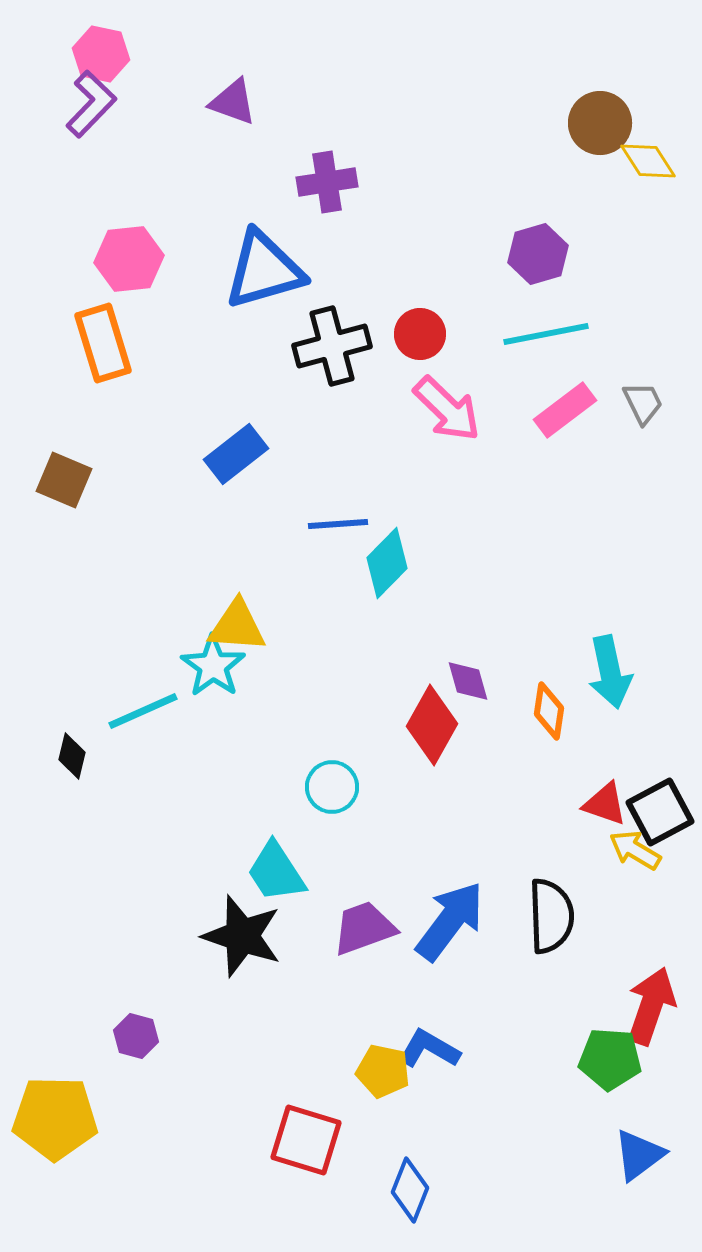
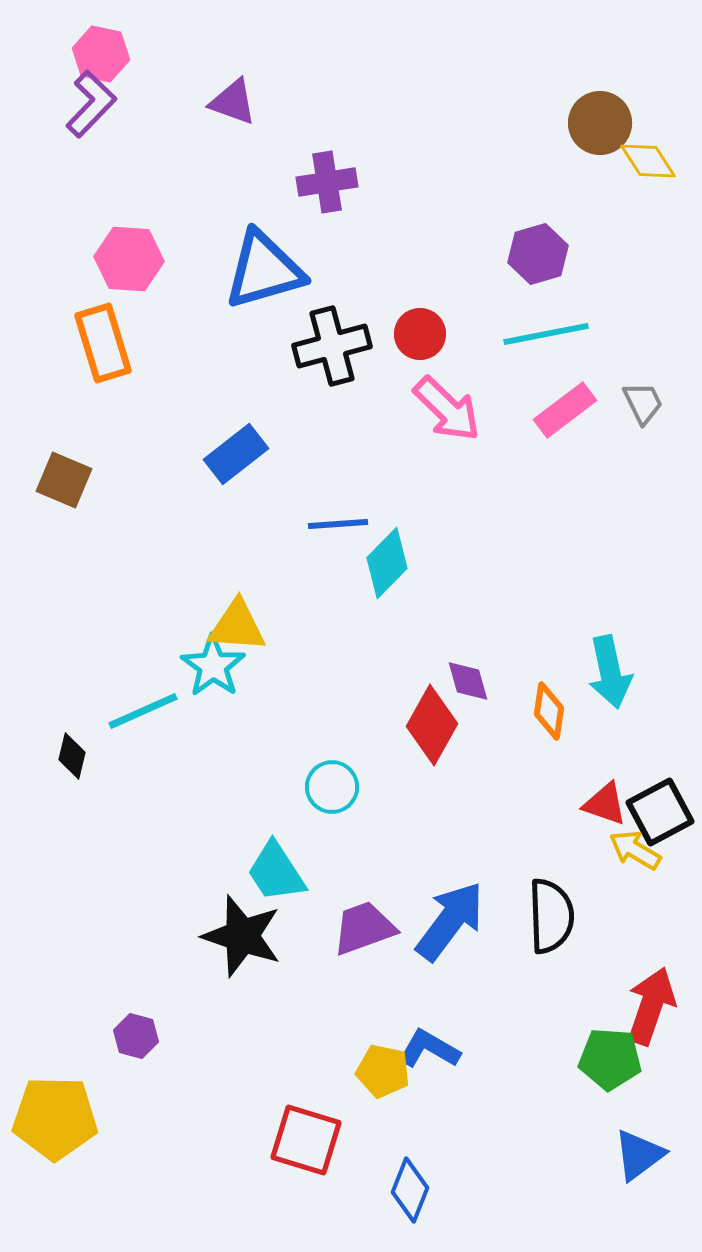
pink hexagon at (129, 259): rotated 10 degrees clockwise
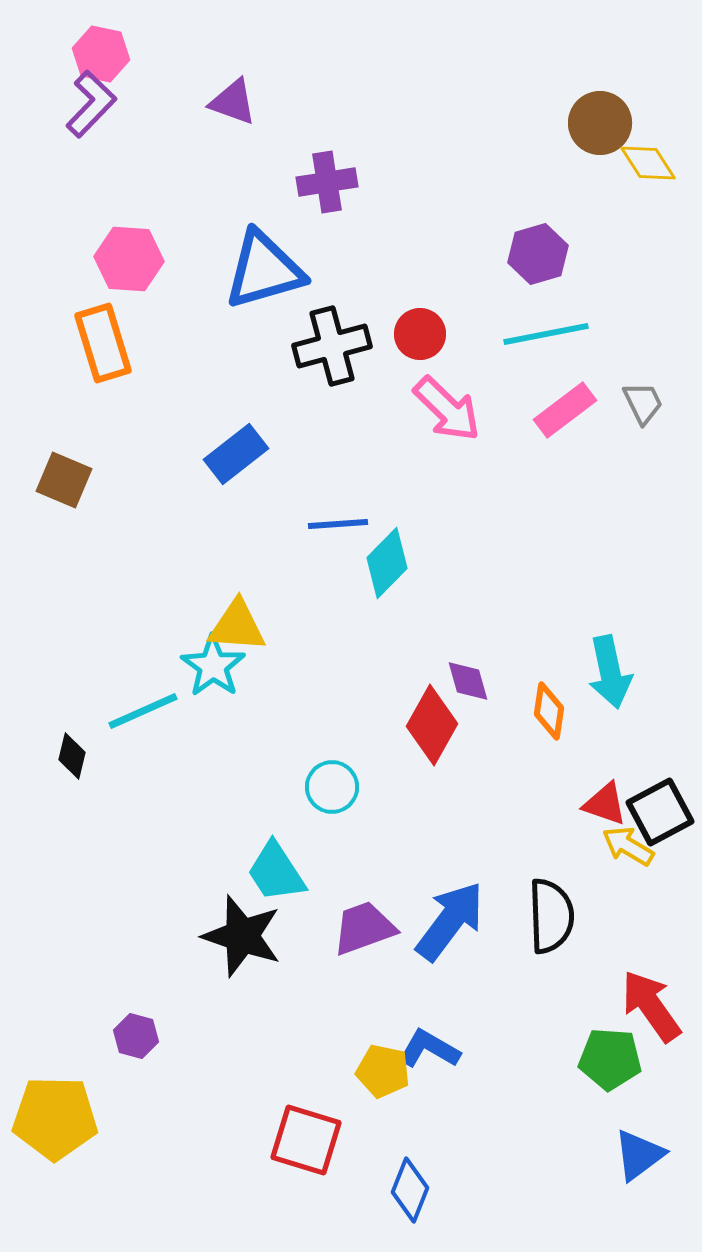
yellow diamond at (648, 161): moved 2 px down
yellow arrow at (635, 850): moved 7 px left, 4 px up
red arrow at (651, 1006): rotated 54 degrees counterclockwise
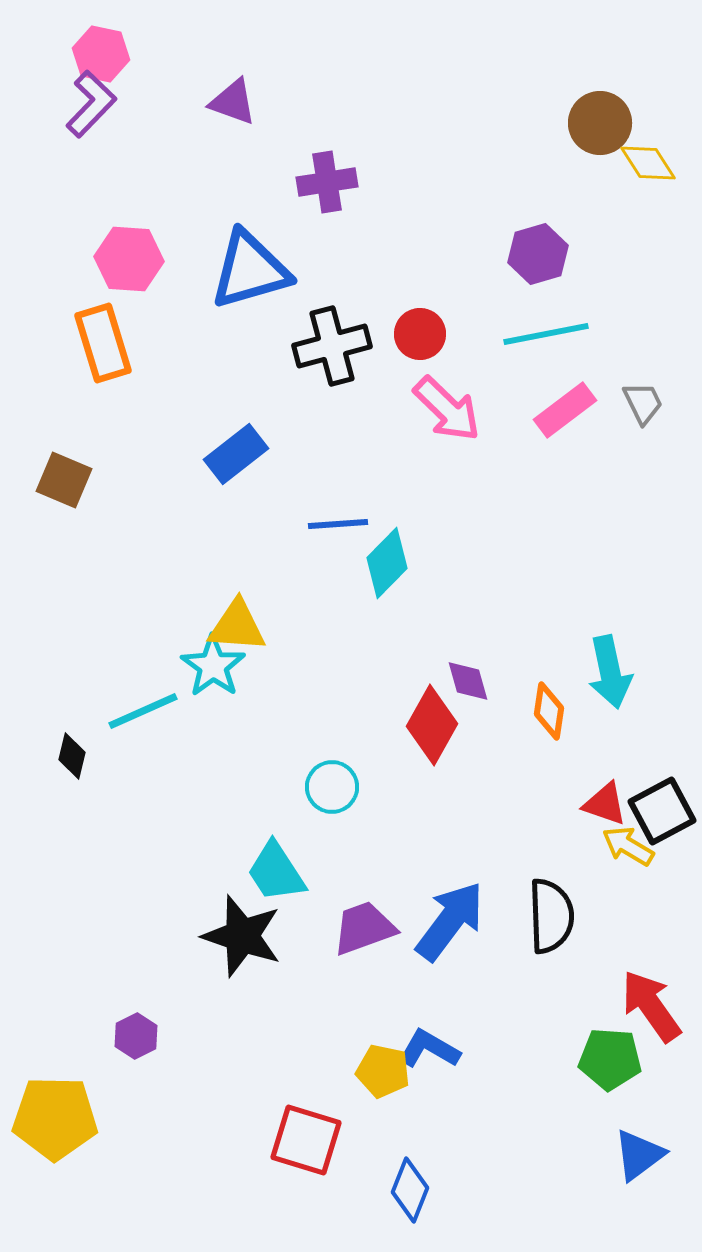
blue triangle at (264, 270): moved 14 px left
black square at (660, 812): moved 2 px right, 1 px up
purple hexagon at (136, 1036): rotated 18 degrees clockwise
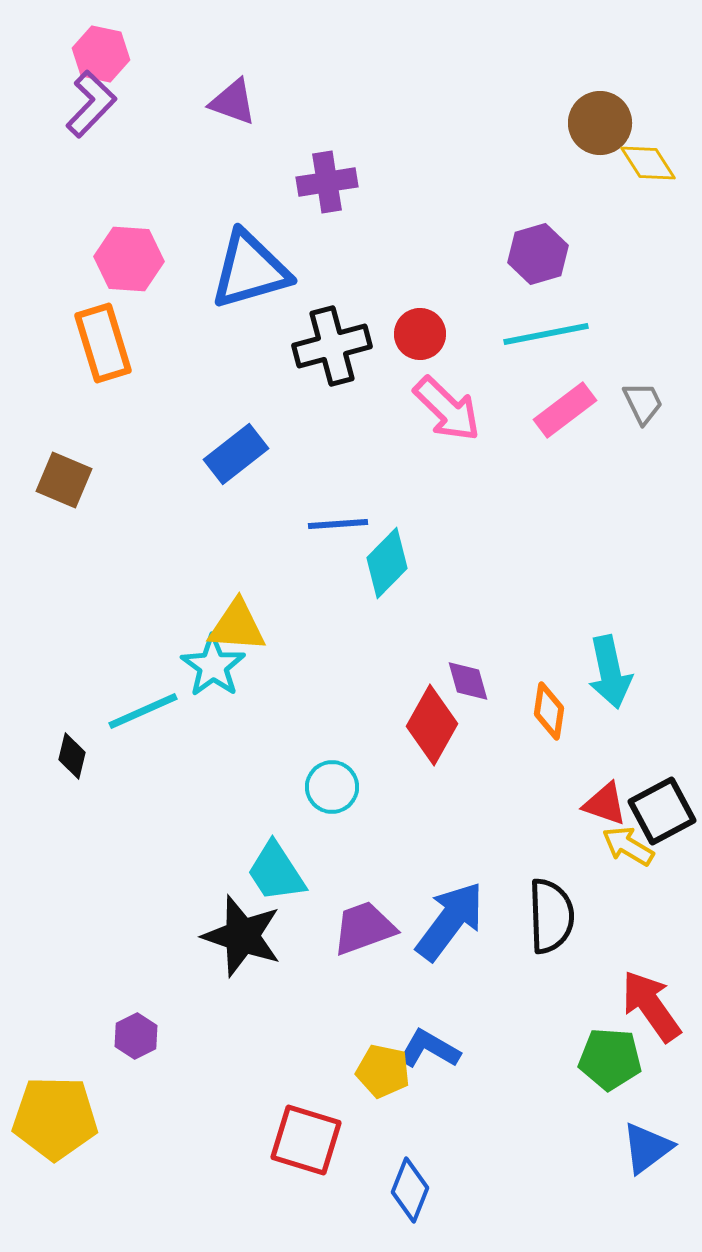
blue triangle at (639, 1155): moved 8 px right, 7 px up
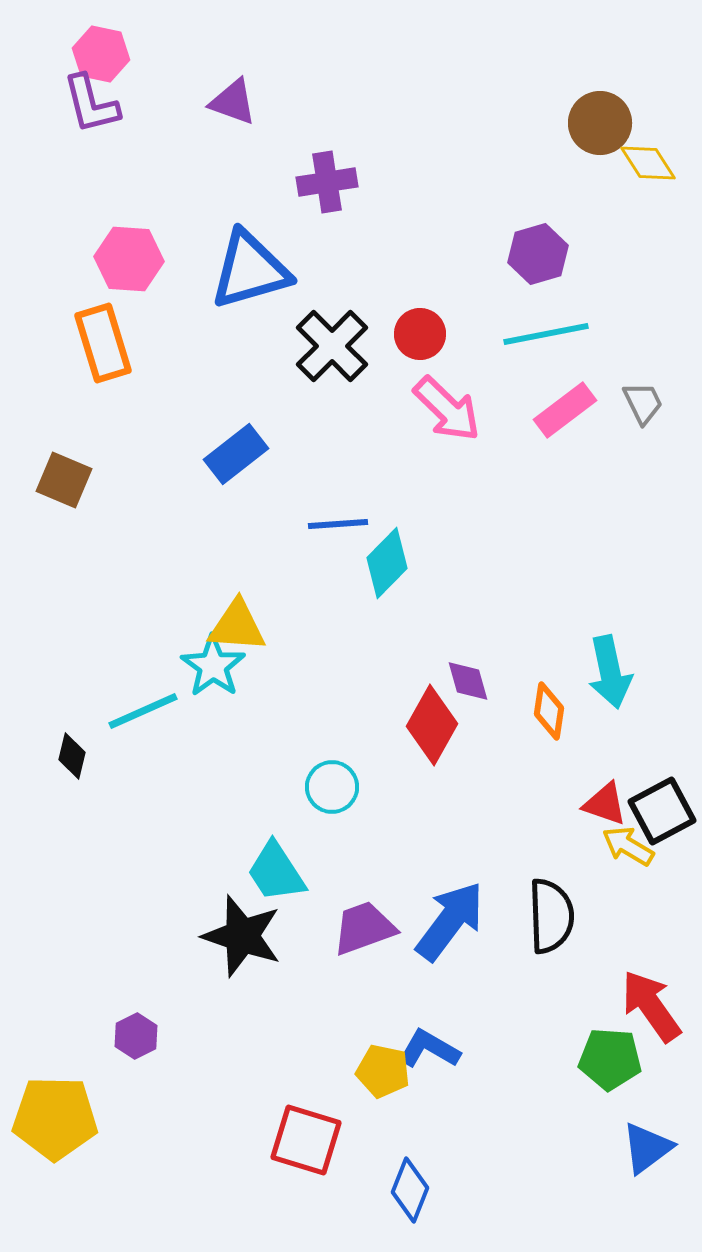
purple L-shape at (91, 104): rotated 122 degrees clockwise
black cross at (332, 346): rotated 30 degrees counterclockwise
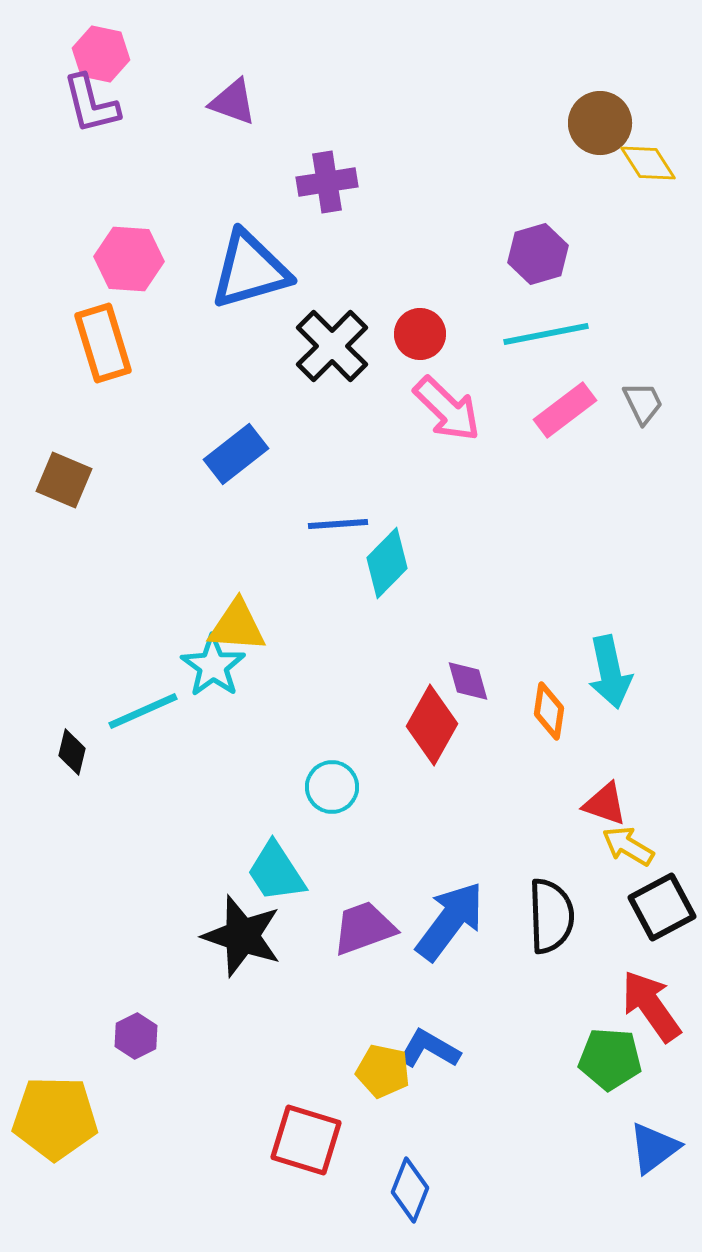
black diamond at (72, 756): moved 4 px up
black square at (662, 811): moved 96 px down
blue triangle at (647, 1148): moved 7 px right
